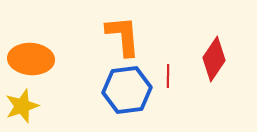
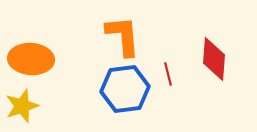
red diamond: rotated 30 degrees counterclockwise
red line: moved 2 px up; rotated 15 degrees counterclockwise
blue hexagon: moved 2 px left, 1 px up
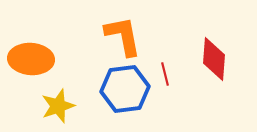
orange L-shape: rotated 6 degrees counterclockwise
red line: moved 3 px left
yellow star: moved 36 px right
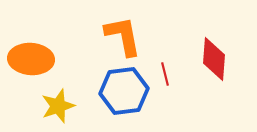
blue hexagon: moved 1 px left, 2 px down
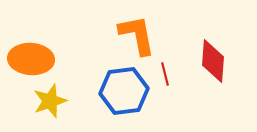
orange L-shape: moved 14 px right, 1 px up
red diamond: moved 1 px left, 2 px down
yellow star: moved 8 px left, 5 px up
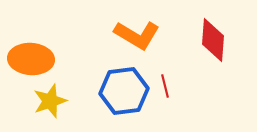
orange L-shape: rotated 132 degrees clockwise
red diamond: moved 21 px up
red line: moved 12 px down
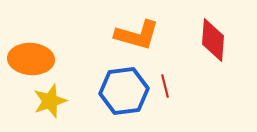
orange L-shape: rotated 15 degrees counterclockwise
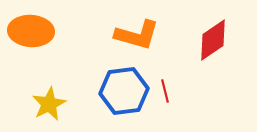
red diamond: rotated 51 degrees clockwise
orange ellipse: moved 28 px up
red line: moved 5 px down
yellow star: moved 1 px left, 3 px down; rotated 8 degrees counterclockwise
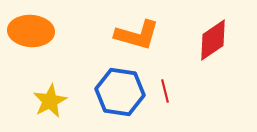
blue hexagon: moved 4 px left, 1 px down; rotated 15 degrees clockwise
yellow star: moved 1 px right, 3 px up
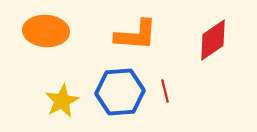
orange ellipse: moved 15 px right
orange L-shape: moved 1 px left; rotated 12 degrees counterclockwise
blue hexagon: rotated 12 degrees counterclockwise
yellow star: moved 12 px right
